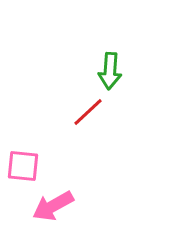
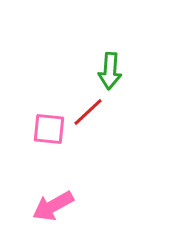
pink square: moved 26 px right, 37 px up
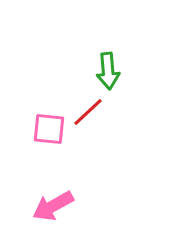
green arrow: moved 2 px left; rotated 9 degrees counterclockwise
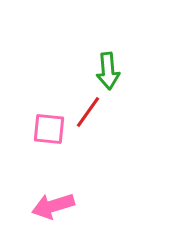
red line: rotated 12 degrees counterclockwise
pink arrow: rotated 12 degrees clockwise
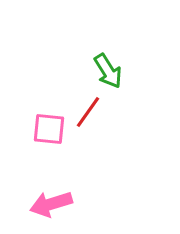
green arrow: rotated 27 degrees counterclockwise
pink arrow: moved 2 px left, 2 px up
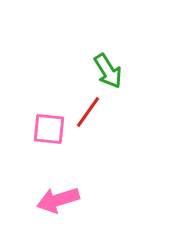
pink arrow: moved 7 px right, 4 px up
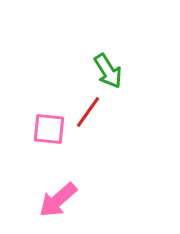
pink arrow: rotated 24 degrees counterclockwise
